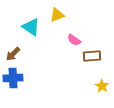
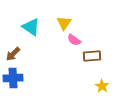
yellow triangle: moved 7 px right, 8 px down; rotated 35 degrees counterclockwise
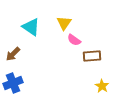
blue cross: moved 5 px down; rotated 18 degrees counterclockwise
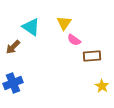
brown arrow: moved 7 px up
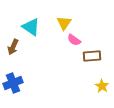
brown arrow: rotated 21 degrees counterclockwise
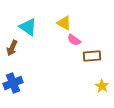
yellow triangle: rotated 35 degrees counterclockwise
cyan triangle: moved 3 px left
brown arrow: moved 1 px left, 1 px down
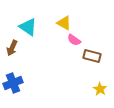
brown rectangle: rotated 18 degrees clockwise
yellow star: moved 2 px left, 3 px down
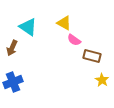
blue cross: moved 1 px up
yellow star: moved 2 px right, 9 px up
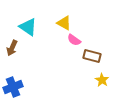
blue cross: moved 5 px down
